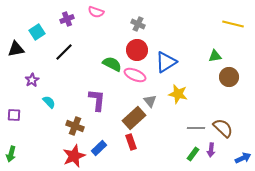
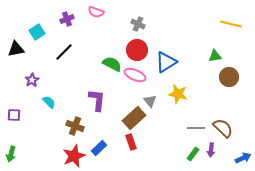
yellow line: moved 2 px left
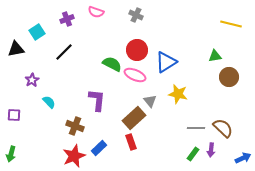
gray cross: moved 2 px left, 9 px up
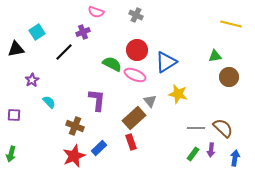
purple cross: moved 16 px right, 13 px down
blue arrow: moved 8 px left; rotated 56 degrees counterclockwise
